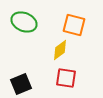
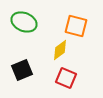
orange square: moved 2 px right, 1 px down
red square: rotated 15 degrees clockwise
black square: moved 1 px right, 14 px up
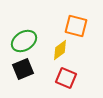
green ellipse: moved 19 px down; rotated 55 degrees counterclockwise
black square: moved 1 px right, 1 px up
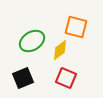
orange square: moved 1 px down
green ellipse: moved 8 px right
black square: moved 9 px down
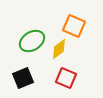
orange square: moved 2 px left, 1 px up; rotated 10 degrees clockwise
yellow diamond: moved 1 px left, 1 px up
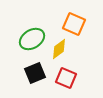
orange square: moved 2 px up
green ellipse: moved 2 px up
black square: moved 12 px right, 5 px up
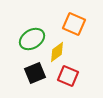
yellow diamond: moved 2 px left, 3 px down
red square: moved 2 px right, 2 px up
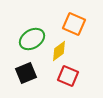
yellow diamond: moved 2 px right, 1 px up
black square: moved 9 px left
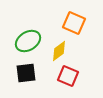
orange square: moved 1 px up
green ellipse: moved 4 px left, 2 px down
black square: rotated 15 degrees clockwise
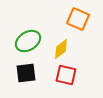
orange square: moved 4 px right, 4 px up
yellow diamond: moved 2 px right, 2 px up
red square: moved 2 px left, 1 px up; rotated 10 degrees counterclockwise
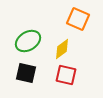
yellow diamond: moved 1 px right
black square: rotated 20 degrees clockwise
